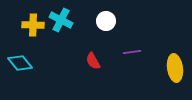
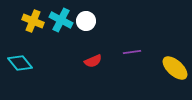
white circle: moved 20 px left
yellow cross: moved 4 px up; rotated 20 degrees clockwise
red semicircle: rotated 84 degrees counterclockwise
yellow ellipse: rotated 40 degrees counterclockwise
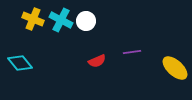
yellow cross: moved 2 px up
red semicircle: moved 4 px right
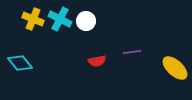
cyan cross: moved 1 px left, 1 px up
red semicircle: rotated 12 degrees clockwise
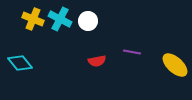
white circle: moved 2 px right
purple line: rotated 18 degrees clockwise
yellow ellipse: moved 3 px up
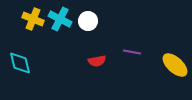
cyan diamond: rotated 25 degrees clockwise
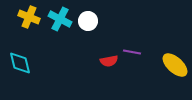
yellow cross: moved 4 px left, 2 px up
red semicircle: moved 12 px right
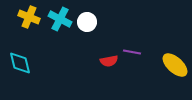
white circle: moved 1 px left, 1 px down
